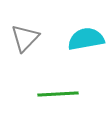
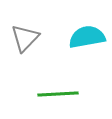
cyan semicircle: moved 1 px right, 2 px up
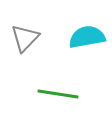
green line: rotated 12 degrees clockwise
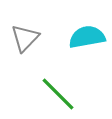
green line: rotated 36 degrees clockwise
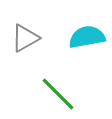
gray triangle: rotated 16 degrees clockwise
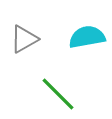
gray triangle: moved 1 px left, 1 px down
